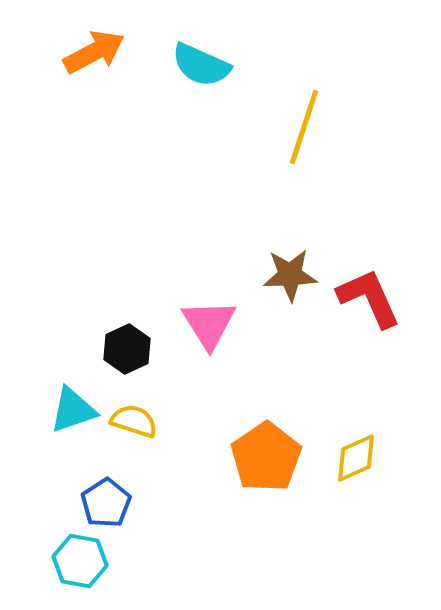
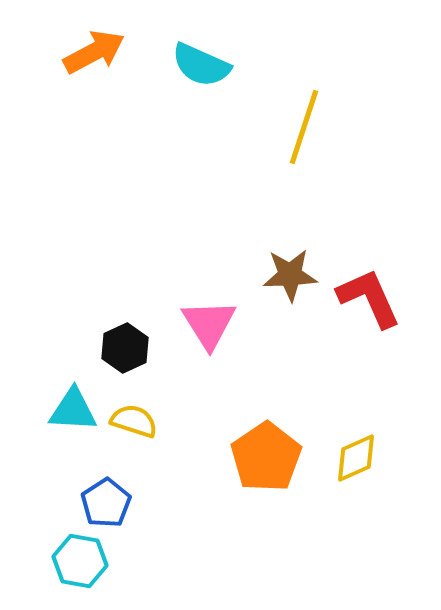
black hexagon: moved 2 px left, 1 px up
cyan triangle: rotated 22 degrees clockwise
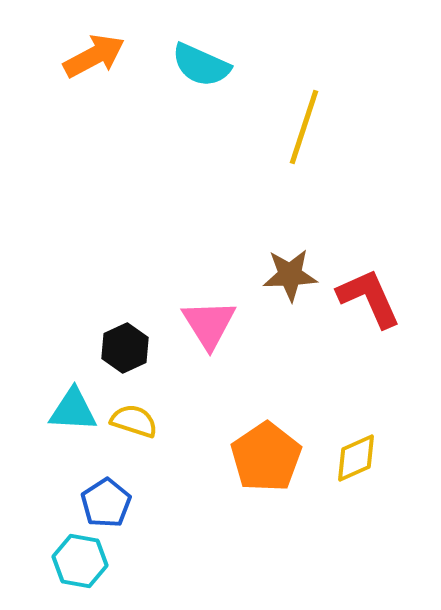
orange arrow: moved 4 px down
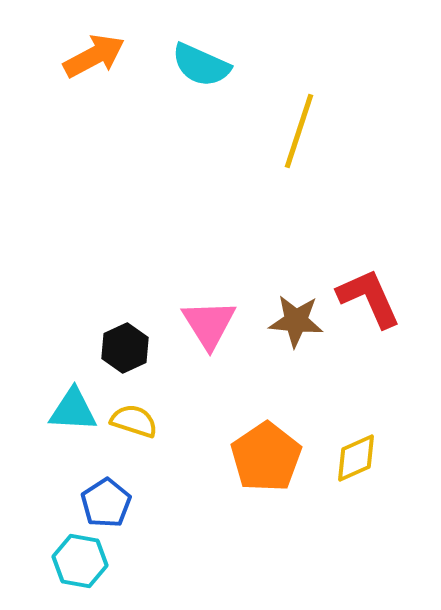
yellow line: moved 5 px left, 4 px down
brown star: moved 6 px right, 46 px down; rotated 8 degrees clockwise
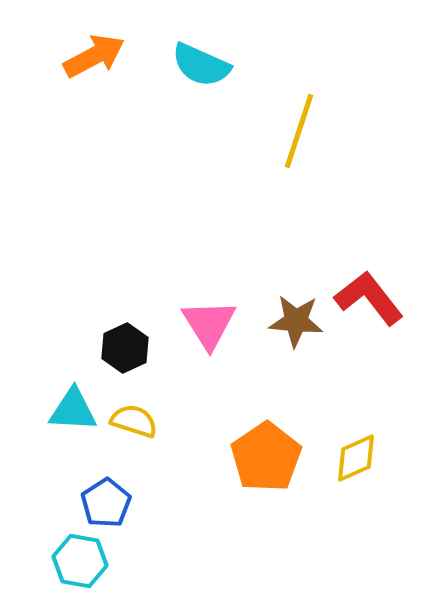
red L-shape: rotated 14 degrees counterclockwise
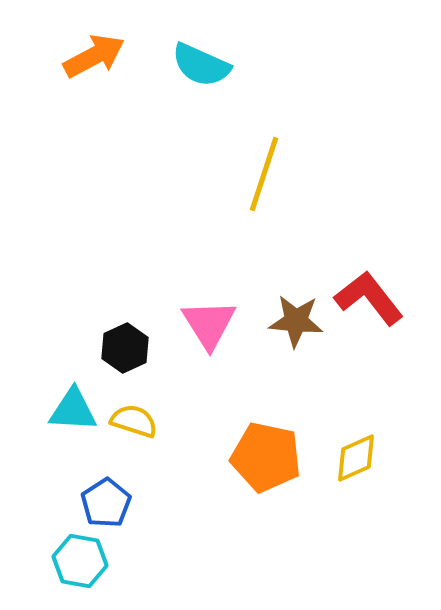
yellow line: moved 35 px left, 43 px down
orange pentagon: rotated 26 degrees counterclockwise
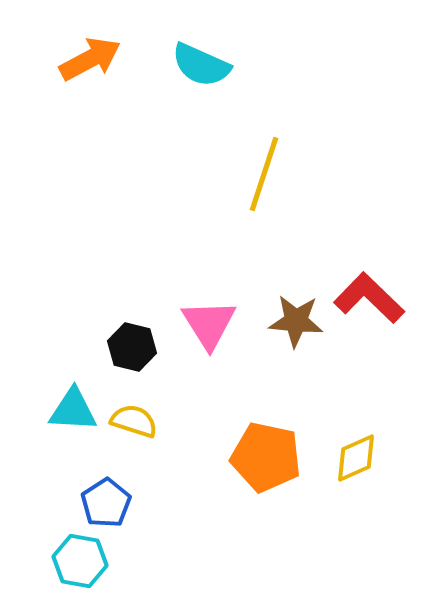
orange arrow: moved 4 px left, 3 px down
red L-shape: rotated 8 degrees counterclockwise
black hexagon: moved 7 px right, 1 px up; rotated 21 degrees counterclockwise
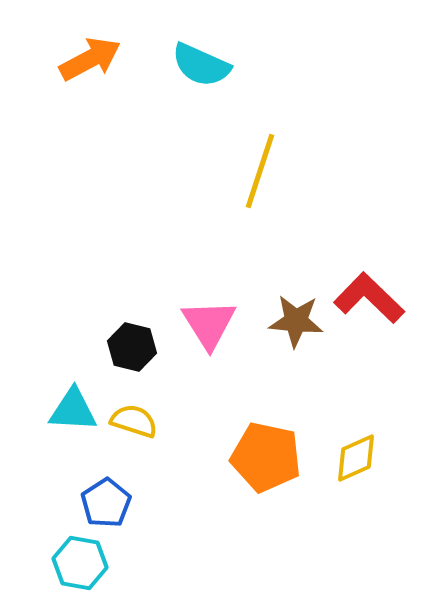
yellow line: moved 4 px left, 3 px up
cyan hexagon: moved 2 px down
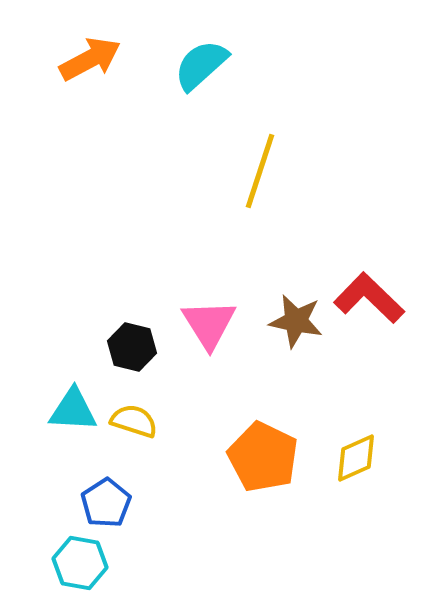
cyan semicircle: rotated 114 degrees clockwise
brown star: rotated 6 degrees clockwise
orange pentagon: moved 3 px left; rotated 14 degrees clockwise
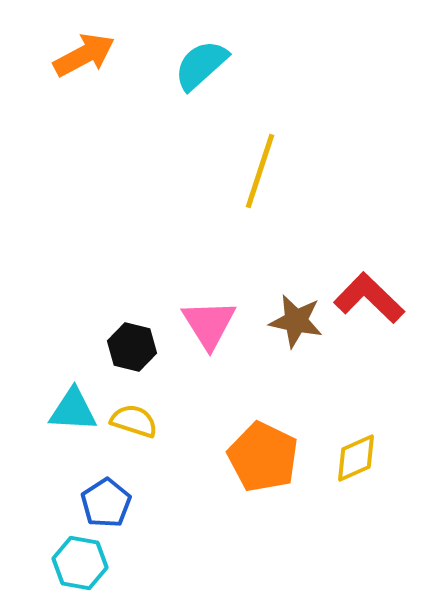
orange arrow: moved 6 px left, 4 px up
